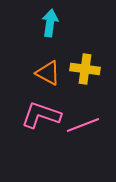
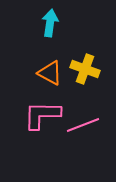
yellow cross: rotated 12 degrees clockwise
orange triangle: moved 2 px right
pink L-shape: moved 1 px right; rotated 18 degrees counterclockwise
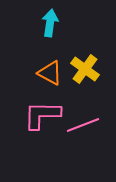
yellow cross: rotated 16 degrees clockwise
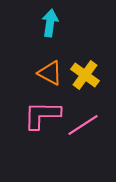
yellow cross: moved 6 px down
pink line: rotated 12 degrees counterclockwise
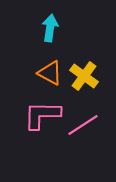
cyan arrow: moved 5 px down
yellow cross: moved 1 px left, 1 px down
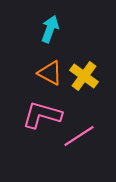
cyan arrow: moved 1 px down; rotated 12 degrees clockwise
pink L-shape: rotated 15 degrees clockwise
pink line: moved 4 px left, 11 px down
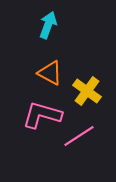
cyan arrow: moved 2 px left, 4 px up
yellow cross: moved 3 px right, 15 px down
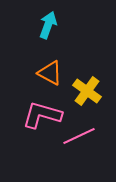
pink line: rotated 8 degrees clockwise
